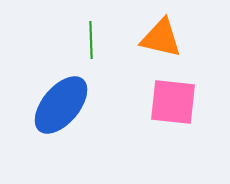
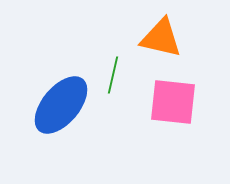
green line: moved 22 px right, 35 px down; rotated 15 degrees clockwise
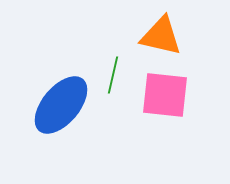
orange triangle: moved 2 px up
pink square: moved 8 px left, 7 px up
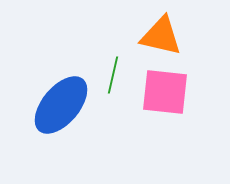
pink square: moved 3 px up
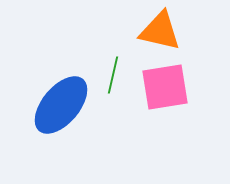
orange triangle: moved 1 px left, 5 px up
pink square: moved 5 px up; rotated 15 degrees counterclockwise
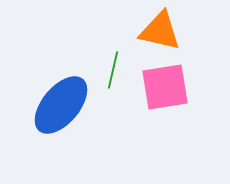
green line: moved 5 px up
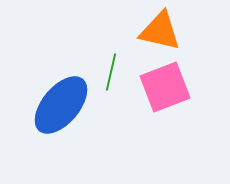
green line: moved 2 px left, 2 px down
pink square: rotated 12 degrees counterclockwise
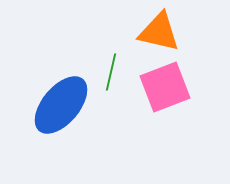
orange triangle: moved 1 px left, 1 px down
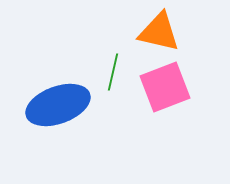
green line: moved 2 px right
blue ellipse: moved 3 px left; rotated 30 degrees clockwise
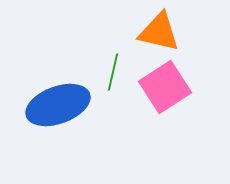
pink square: rotated 12 degrees counterclockwise
